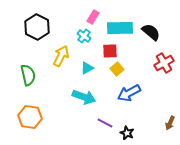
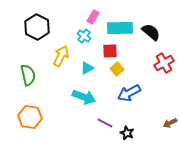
brown arrow: rotated 40 degrees clockwise
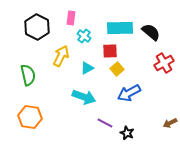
pink rectangle: moved 22 px left, 1 px down; rotated 24 degrees counterclockwise
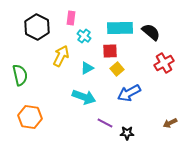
green semicircle: moved 8 px left
black star: rotated 24 degrees counterclockwise
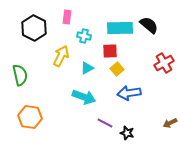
pink rectangle: moved 4 px left, 1 px up
black hexagon: moved 3 px left, 1 px down
black semicircle: moved 2 px left, 7 px up
cyan cross: rotated 24 degrees counterclockwise
blue arrow: rotated 20 degrees clockwise
black star: rotated 16 degrees clockwise
